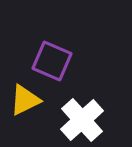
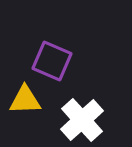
yellow triangle: rotated 24 degrees clockwise
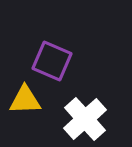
white cross: moved 3 px right, 1 px up
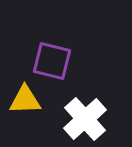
purple square: rotated 9 degrees counterclockwise
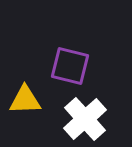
purple square: moved 18 px right, 5 px down
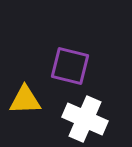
white cross: rotated 24 degrees counterclockwise
